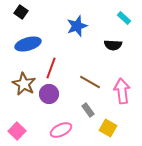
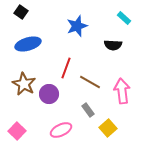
red line: moved 15 px right
yellow square: rotated 18 degrees clockwise
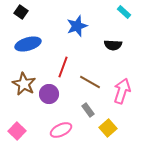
cyan rectangle: moved 6 px up
red line: moved 3 px left, 1 px up
pink arrow: rotated 25 degrees clockwise
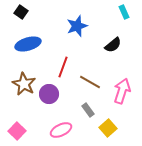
cyan rectangle: rotated 24 degrees clockwise
black semicircle: rotated 42 degrees counterclockwise
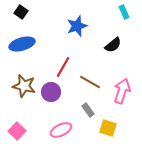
blue ellipse: moved 6 px left
red line: rotated 10 degrees clockwise
brown star: moved 2 px down; rotated 15 degrees counterclockwise
purple circle: moved 2 px right, 2 px up
yellow square: rotated 30 degrees counterclockwise
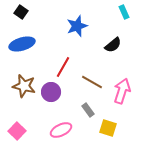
brown line: moved 2 px right
